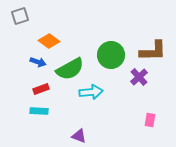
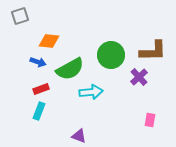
orange diamond: rotated 30 degrees counterclockwise
cyan rectangle: rotated 72 degrees counterclockwise
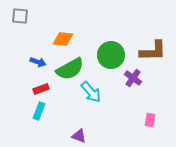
gray square: rotated 24 degrees clockwise
orange diamond: moved 14 px right, 2 px up
purple cross: moved 6 px left, 1 px down; rotated 12 degrees counterclockwise
cyan arrow: rotated 55 degrees clockwise
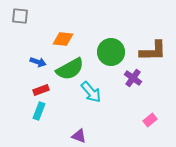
green circle: moved 3 px up
red rectangle: moved 1 px down
pink rectangle: rotated 40 degrees clockwise
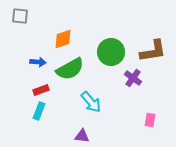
orange diamond: rotated 25 degrees counterclockwise
brown L-shape: rotated 8 degrees counterclockwise
blue arrow: rotated 14 degrees counterclockwise
cyan arrow: moved 10 px down
pink rectangle: rotated 40 degrees counterclockwise
purple triangle: moved 3 px right; rotated 14 degrees counterclockwise
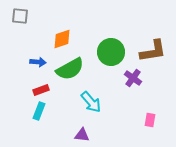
orange diamond: moved 1 px left
purple triangle: moved 1 px up
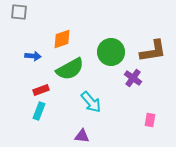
gray square: moved 1 px left, 4 px up
blue arrow: moved 5 px left, 6 px up
purple triangle: moved 1 px down
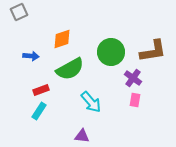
gray square: rotated 30 degrees counterclockwise
blue arrow: moved 2 px left
cyan rectangle: rotated 12 degrees clockwise
pink rectangle: moved 15 px left, 20 px up
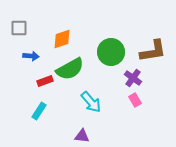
gray square: moved 16 px down; rotated 24 degrees clockwise
red rectangle: moved 4 px right, 9 px up
pink rectangle: rotated 40 degrees counterclockwise
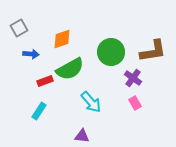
gray square: rotated 30 degrees counterclockwise
blue arrow: moved 2 px up
pink rectangle: moved 3 px down
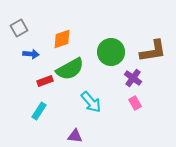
purple triangle: moved 7 px left
